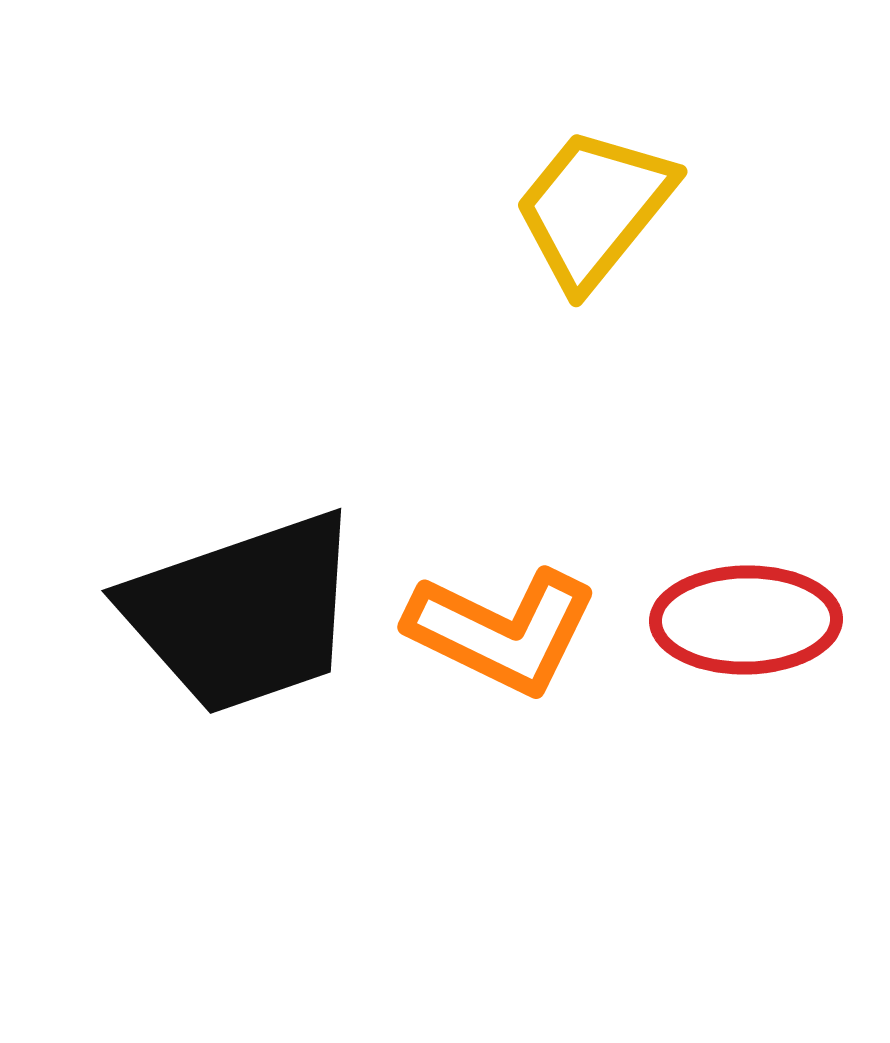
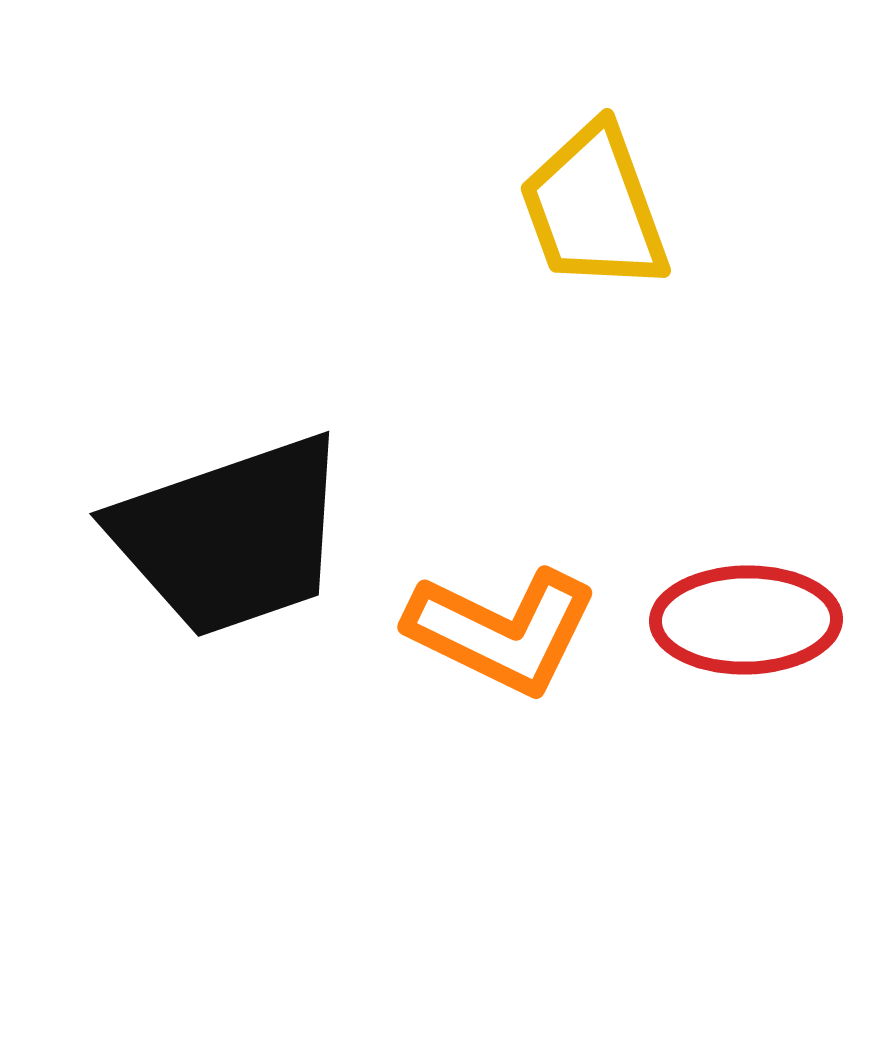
yellow trapezoid: rotated 59 degrees counterclockwise
black trapezoid: moved 12 px left, 77 px up
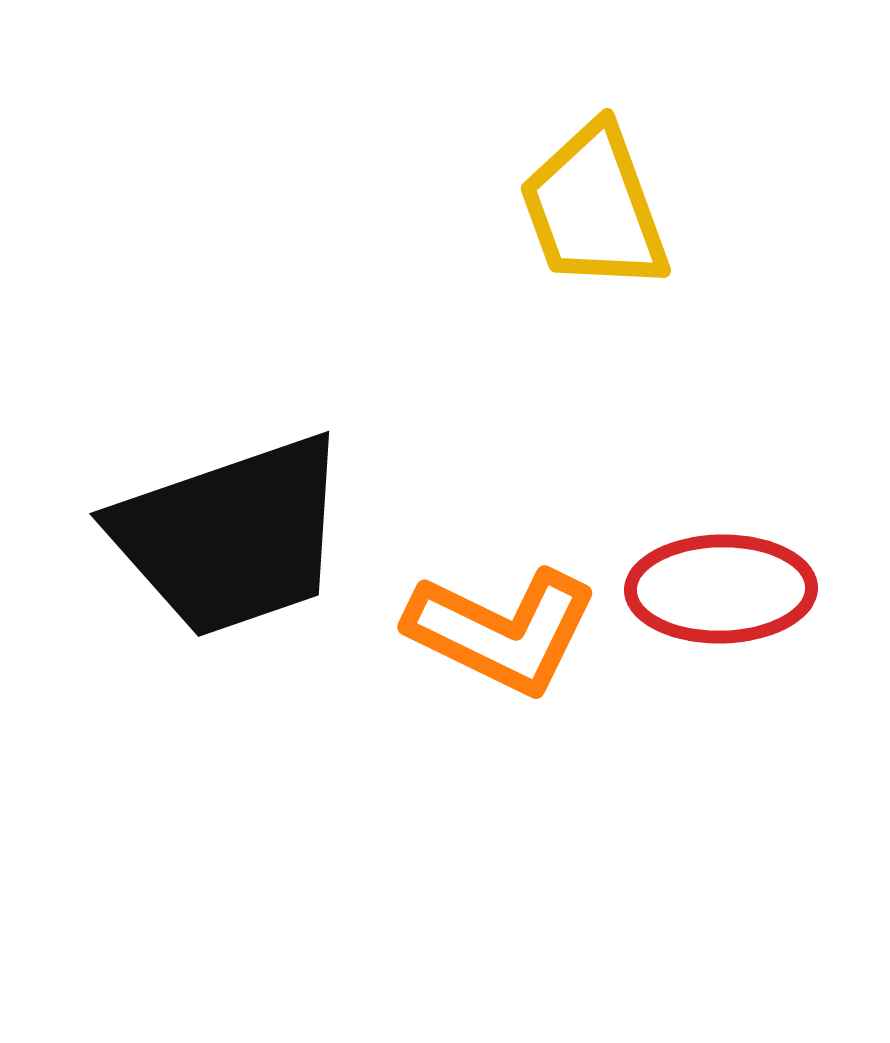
red ellipse: moved 25 px left, 31 px up
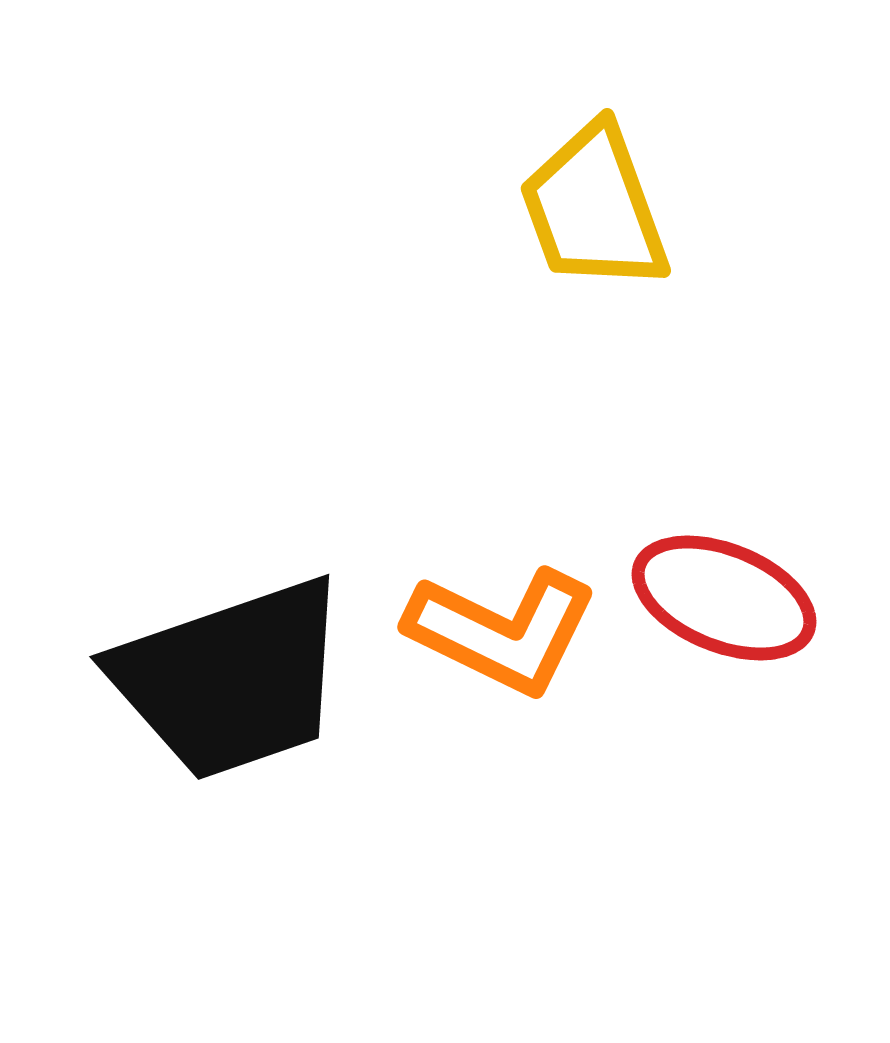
black trapezoid: moved 143 px down
red ellipse: moved 3 px right, 9 px down; rotated 23 degrees clockwise
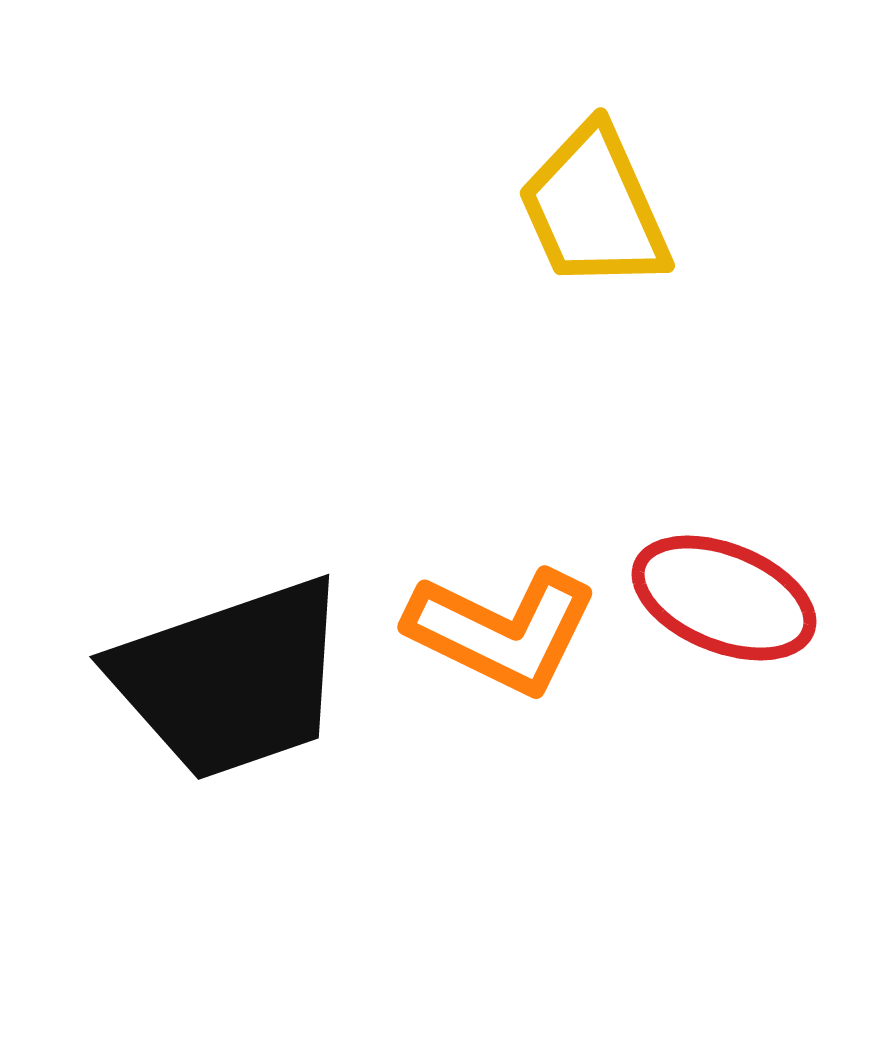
yellow trapezoid: rotated 4 degrees counterclockwise
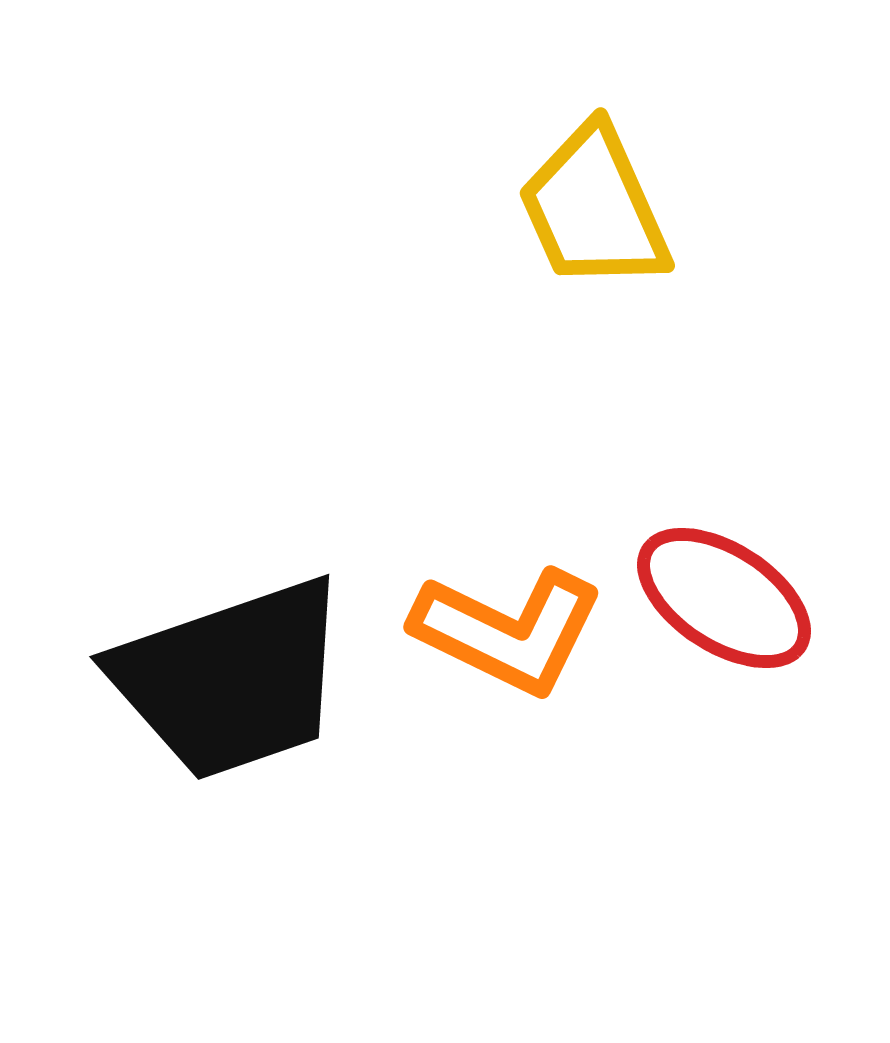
red ellipse: rotated 11 degrees clockwise
orange L-shape: moved 6 px right
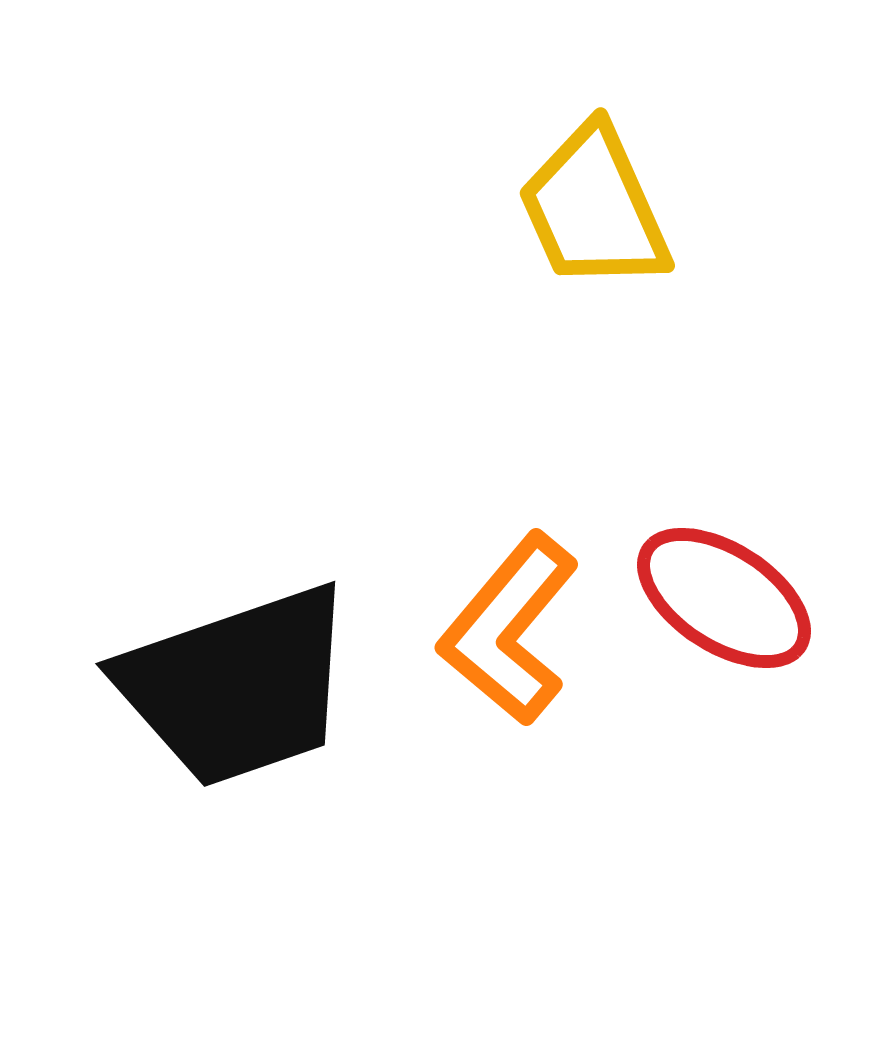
orange L-shape: moved 1 px right, 2 px up; rotated 104 degrees clockwise
black trapezoid: moved 6 px right, 7 px down
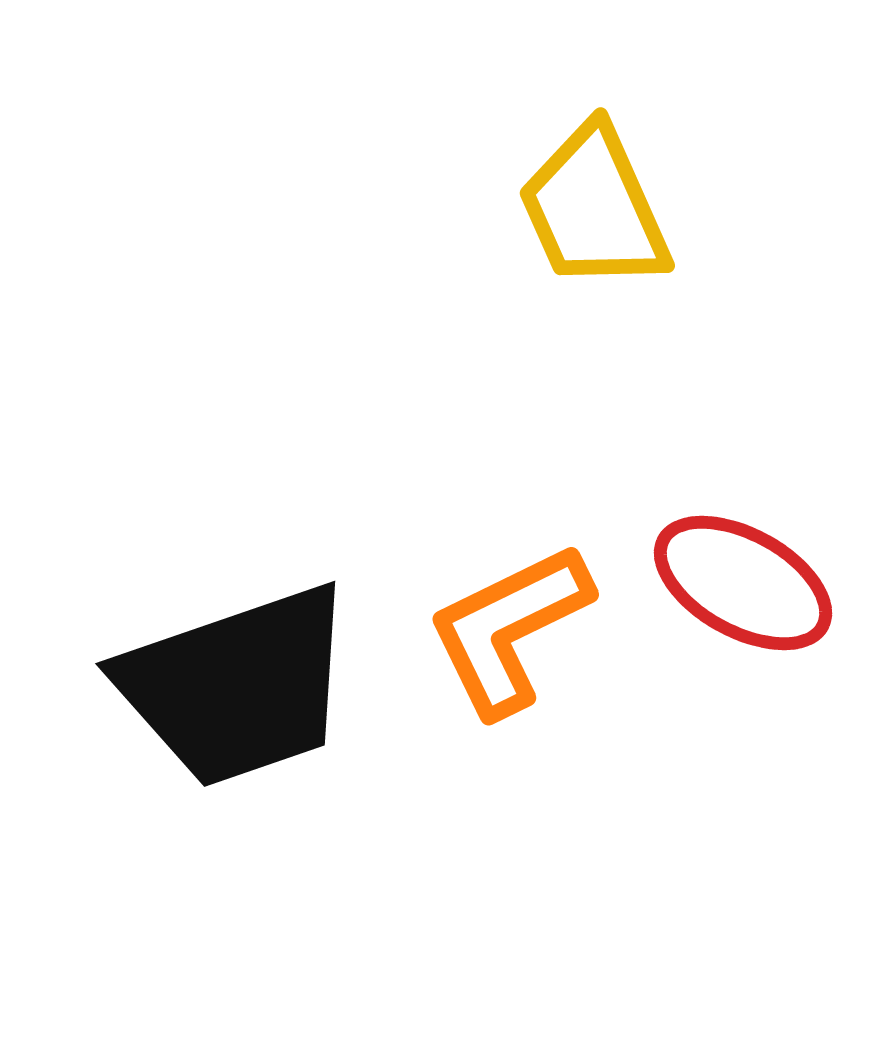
red ellipse: moved 19 px right, 15 px up; rotated 4 degrees counterclockwise
orange L-shape: rotated 24 degrees clockwise
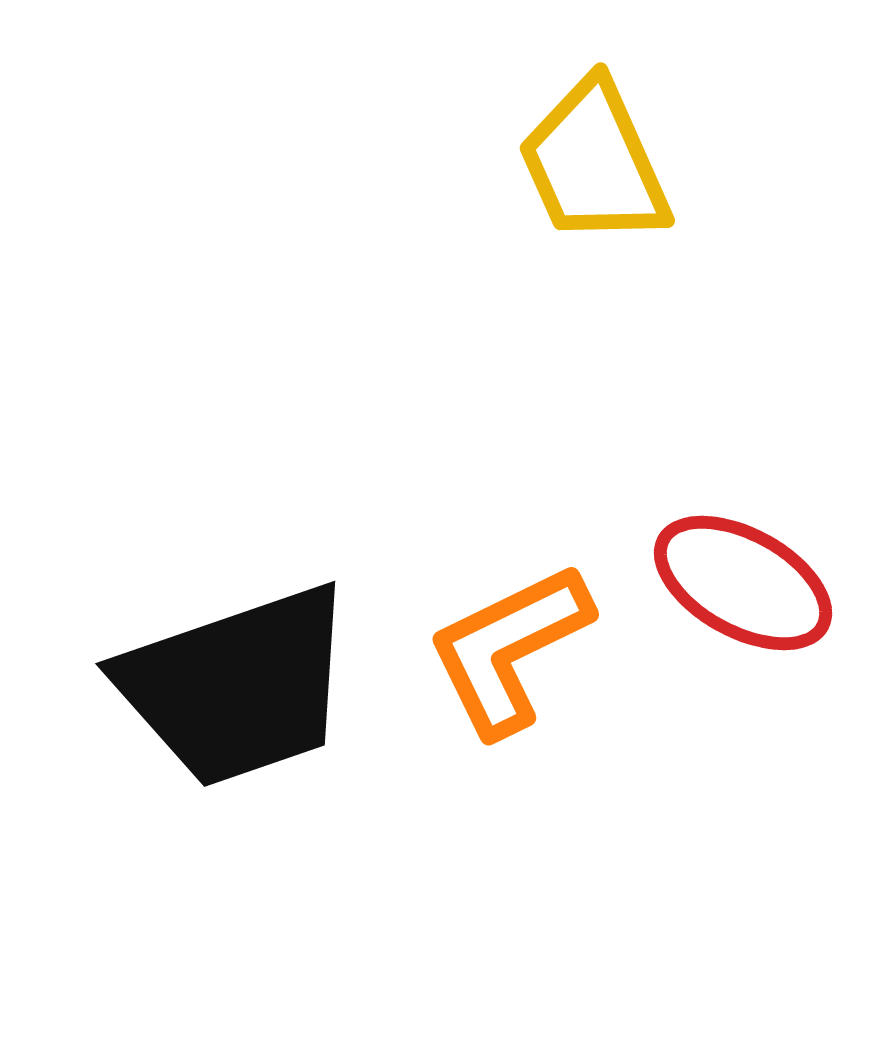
yellow trapezoid: moved 45 px up
orange L-shape: moved 20 px down
